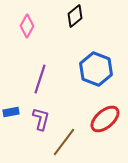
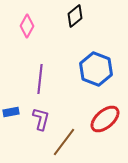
purple line: rotated 12 degrees counterclockwise
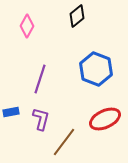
black diamond: moved 2 px right
purple line: rotated 12 degrees clockwise
red ellipse: rotated 16 degrees clockwise
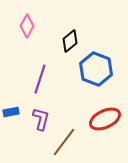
black diamond: moved 7 px left, 25 px down
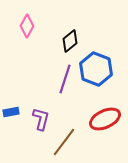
purple line: moved 25 px right
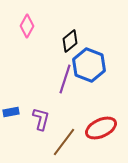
blue hexagon: moved 7 px left, 4 px up
red ellipse: moved 4 px left, 9 px down
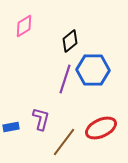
pink diamond: moved 3 px left; rotated 30 degrees clockwise
blue hexagon: moved 4 px right, 5 px down; rotated 20 degrees counterclockwise
blue rectangle: moved 15 px down
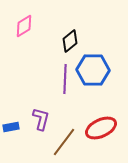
purple line: rotated 16 degrees counterclockwise
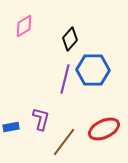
black diamond: moved 2 px up; rotated 10 degrees counterclockwise
purple line: rotated 12 degrees clockwise
red ellipse: moved 3 px right, 1 px down
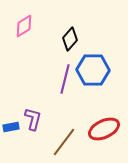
purple L-shape: moved 8 px left
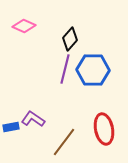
pink diamond: rotated 55 degrees clockwise
purple line: moved 10 px up
purple L-shape: rotated 70 degrees counterclockwise
red ellipse: rotated 76 degrees counterclockwise
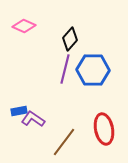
blue rectangle: moved 8 px right, 16 px up
